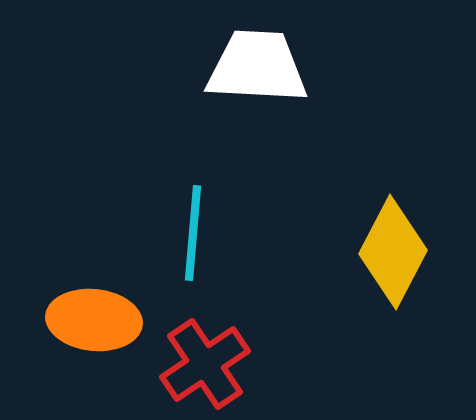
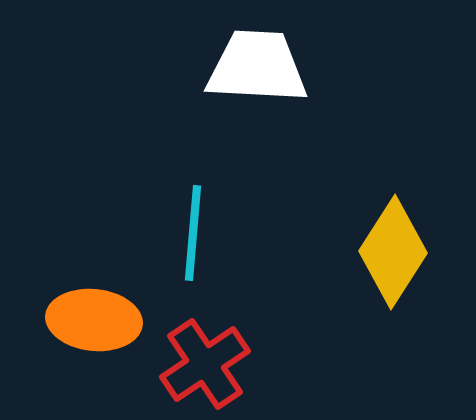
yellow diamond: rotated 5 degrees clockwise
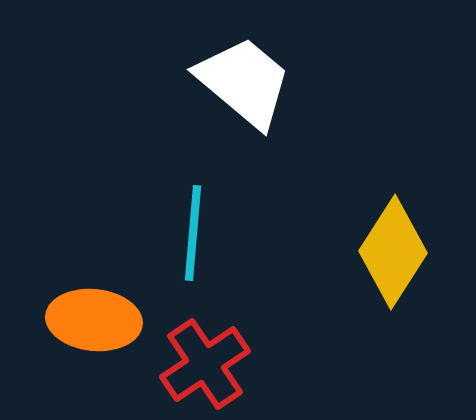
white trapezoid: moved 13 px left, 15 px down; rotated 37 degrees clockwise
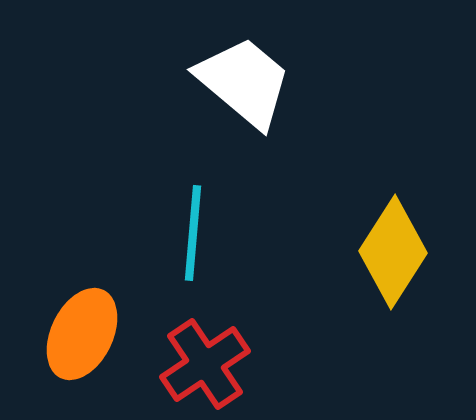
orange ellipse: moved 12 px left, 14 px down; rotated 70 degrees counterclockwise
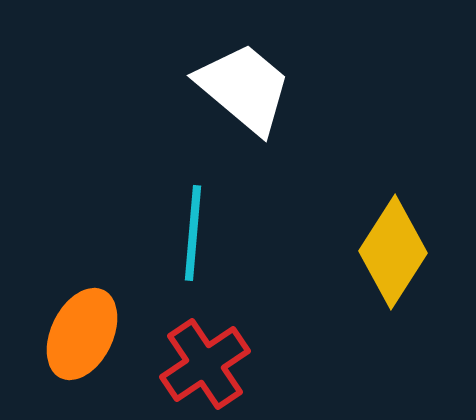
white trapezoid: moved 6 px down
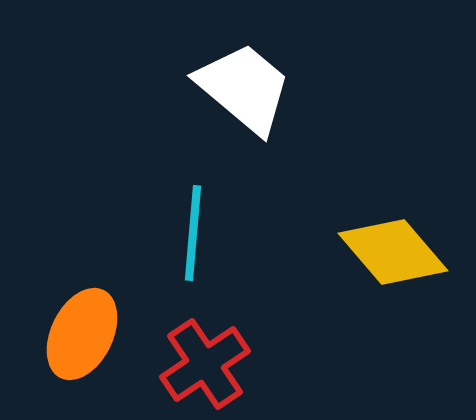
yellow diamond: rotated 73 degrees counterclockwise
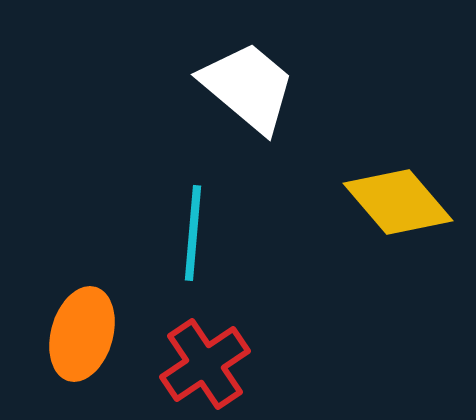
white trapezoid: moved 4 px right, 1 px up
yellow diamond: moved 5 px right, 50 px up
orange ellipse: rotated 10 degrees counterclockwise
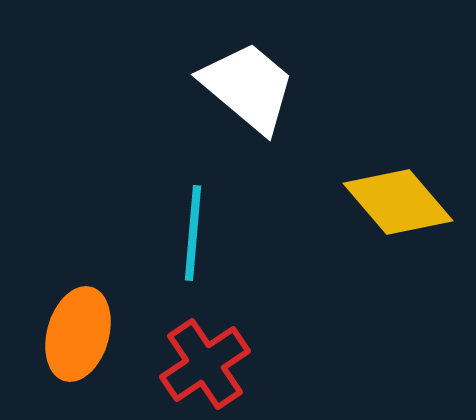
orange ellipse: moved 4 px left
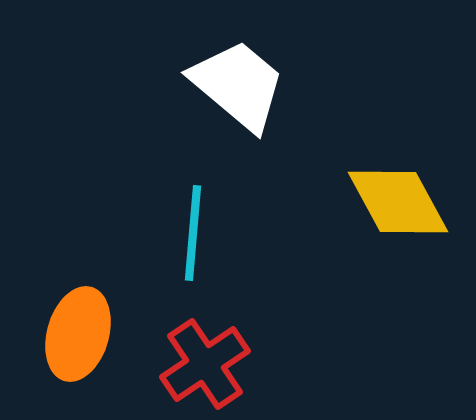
white trapezoid: moved 10 px left, 2 px up
yellow diamond: rotated 12 degrees clockwise
